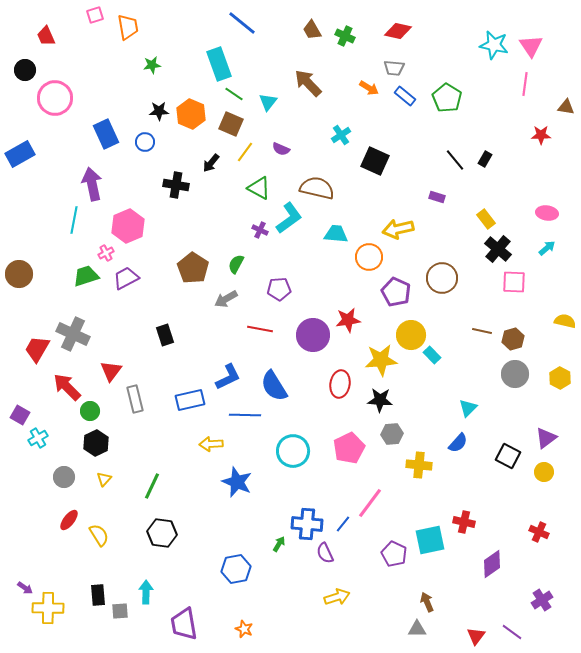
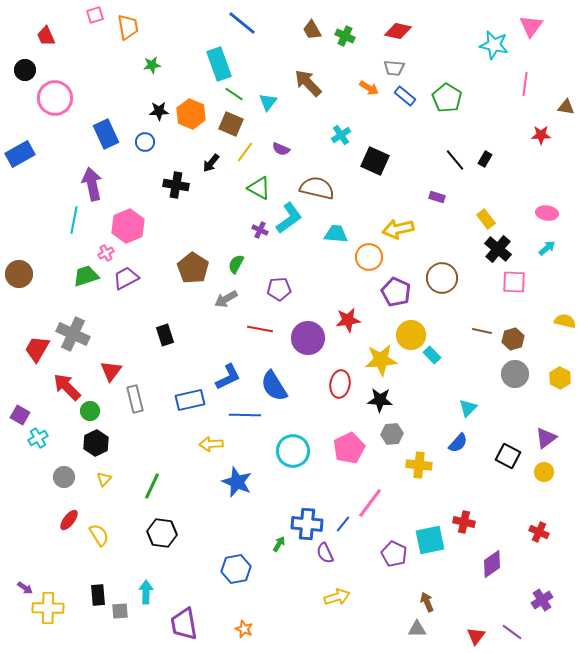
pink triangle at (531, 46): moved 20 px up; rotated 10 degrees clockwise
purple circle at (313, 335): moved 5 px left, 3 px down
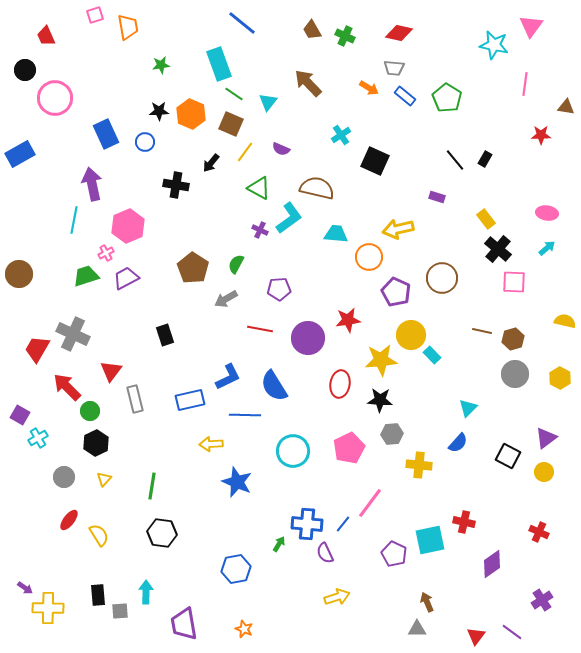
red diamond at (398, 31): moved 1 px right, 2 px down
green star at (152, 65): moved 9 px right
green line at (152, 486): rotated 16 degrees counterclockwise
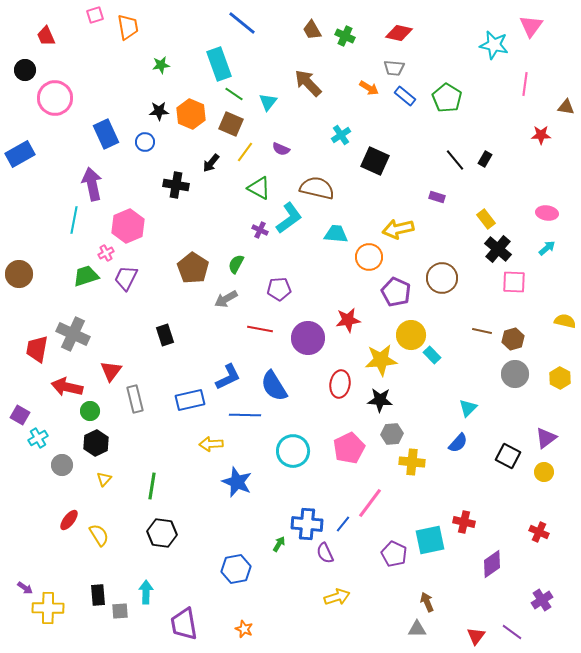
purple trapezoid at (126, 278): rotated 36 degrees counterclockwise
red trapezoid at (37, 349): rotated 20 degrees counterclockwise
red arrow at (67, 387): rotated 32 degrees counterclockwise
yellow cross at (419, 465): moved 7 px left, 3 px up
gray circle at (64, 477): moved 2 px left, 12 px up
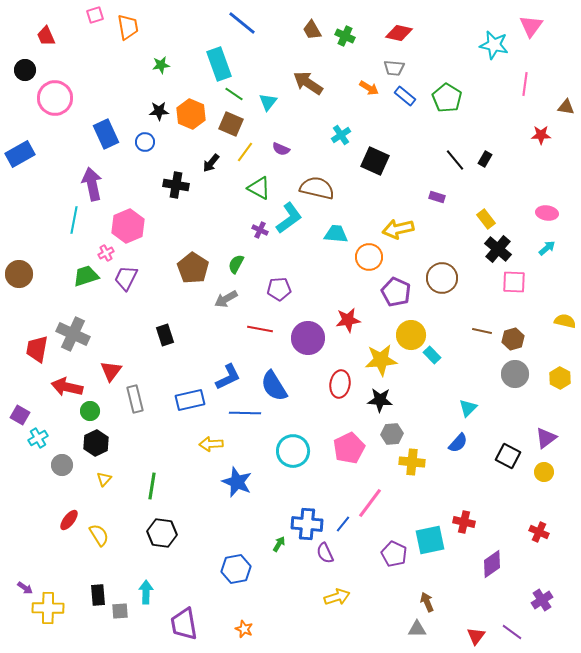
brown arrow at (308, 83): rotated 12 degrees counterclockwise
blue line at (245, 415): moved 2 px up
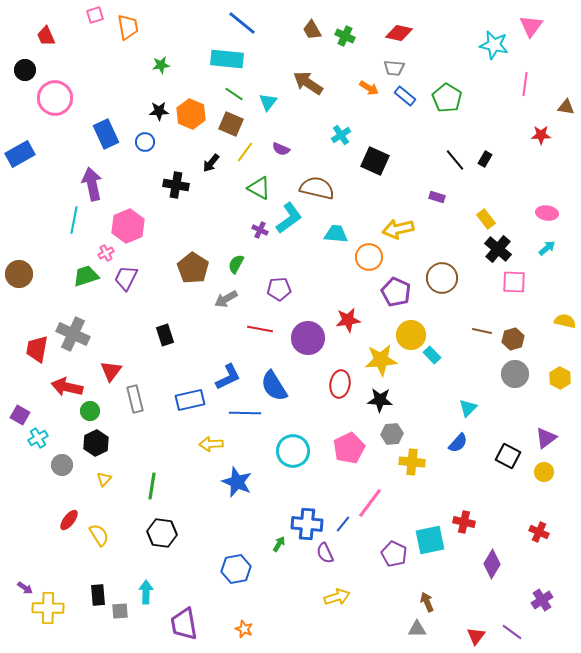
cyan rectangle at (219, 64): moved 8 px right, 5 px up; rotated 64 degrees counterclockwise
purple diamond at (492, 564): rotated 24 degrees counterclockwise
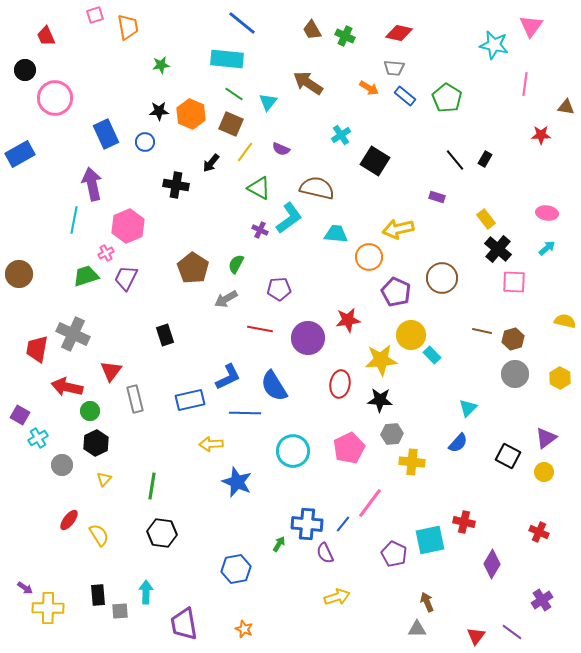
black square at (375, 161): rotated 8 degrees clockwise
